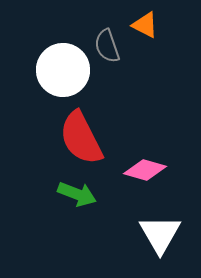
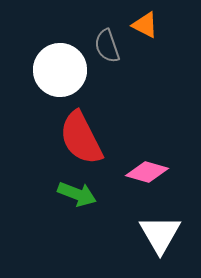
white circle: moved 3 px left
pink diamond: moved 2 px right, 2 px down
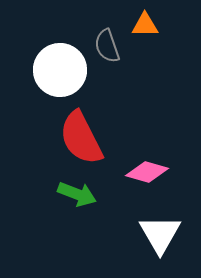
orange triangle: rotated 28 degrees counterclockwise
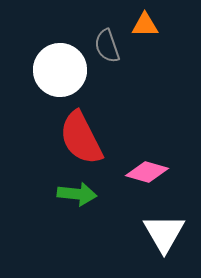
green arrow: rotated 15 degrees counterclockwise
white triangle: moved 4 px right, 1 px up
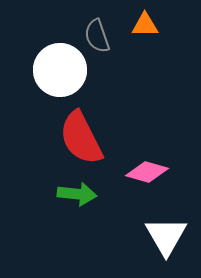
gray semicircle: moved 10 px left, 10 px up
white triangle: moved 2 px right, 3 px down
